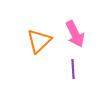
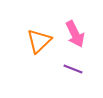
purple line: rotated 66 degrees counterclockwise
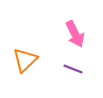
orange triangle: moved 14 px left, 19 px down
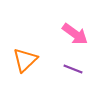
pink arrow: rotated 28 degrees counterclockwise
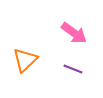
pink arrow: moved 1 px left, 1 px up
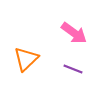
orange triangle: moved 1 px right, 1 px up
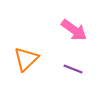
pink arrow: moved 3 px up
